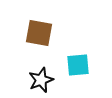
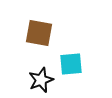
cyan square: moved 7 px left, 1 px up
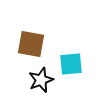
brown square: moved 8 px left, 11 px down
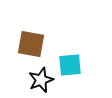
cyan square: moved 1 px left, 1 px down
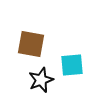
cyan square: moved 2 px right
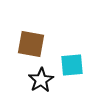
black star: rotated 10 degrees counterclockwise
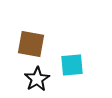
black star: moved 4 px left, 1 px up
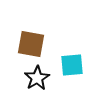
black star: moved 1 px up
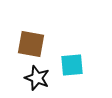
black star: rotated 20 degrees counterclockwise
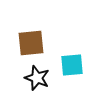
brown square: moved 1 px up; rotated 16 degrees counterclockwise
